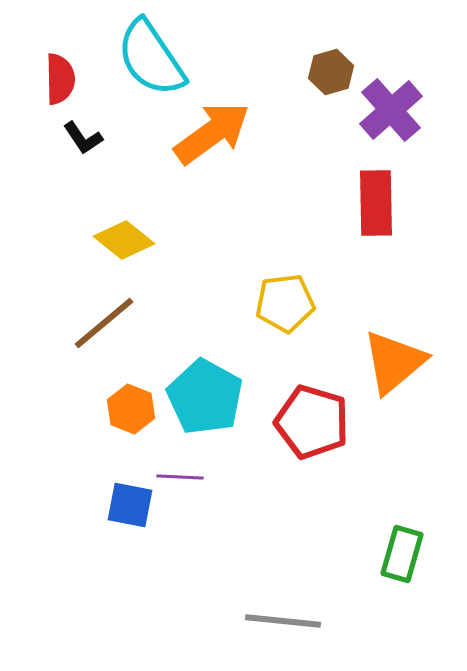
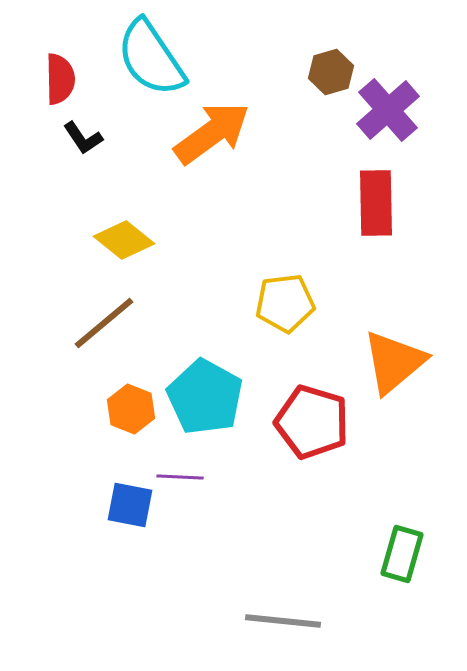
purple cross: moved 3 px left
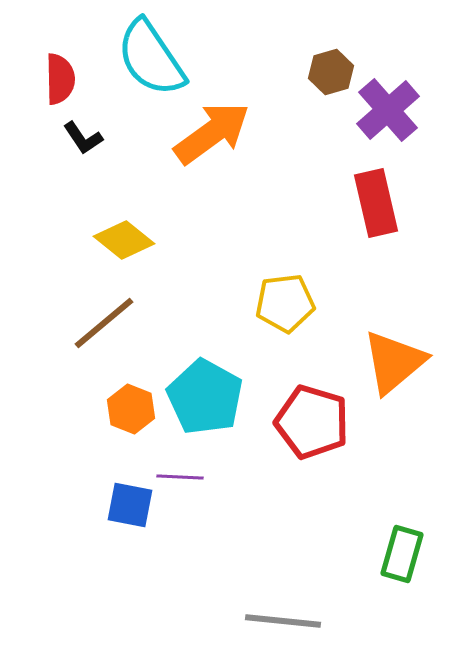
red rectangle: rotated 12 degrees counterclockwise
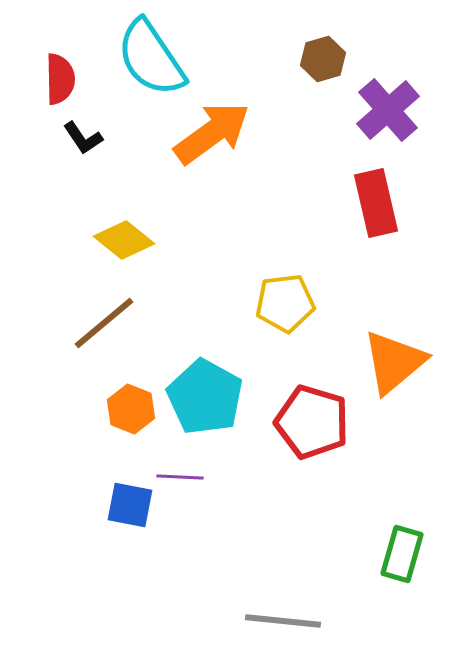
brown hexagon: moved 8 px left, 13 px up
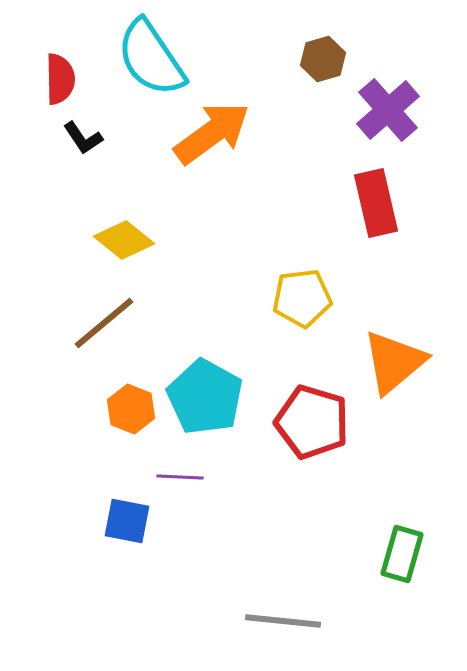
yellow pentagon: moved 17 px right, 5 px up
blue square: moved 3 px left, 16 px down
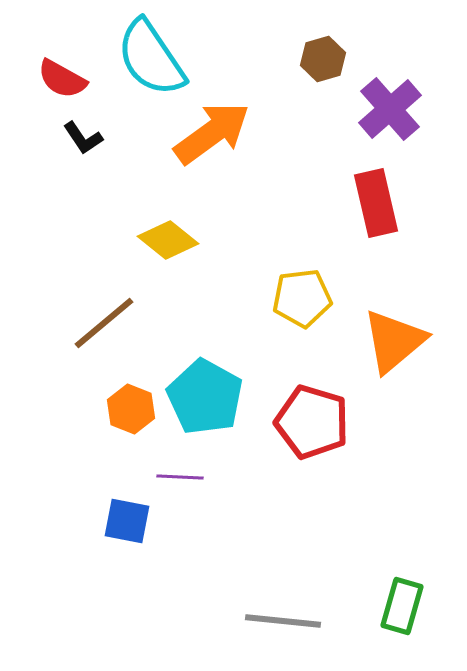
red semicircle: moved 2 px right; rotated 120 degrees clockwise
purple cross: moved 2 px right, 1 px up
yellow diamond: moved 44 px right
orange triangle: moved 21 px up
green rectangle: moved 52 px down
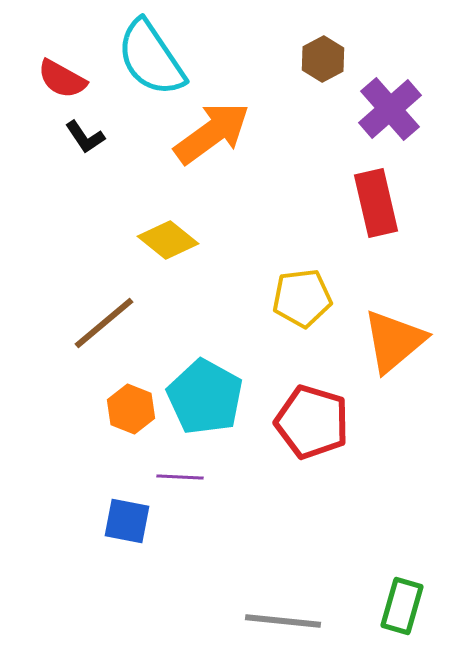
brown hexagon: rotated 12 degrees counterclockwise
black L-shape: moved 2 px right, 1 px up
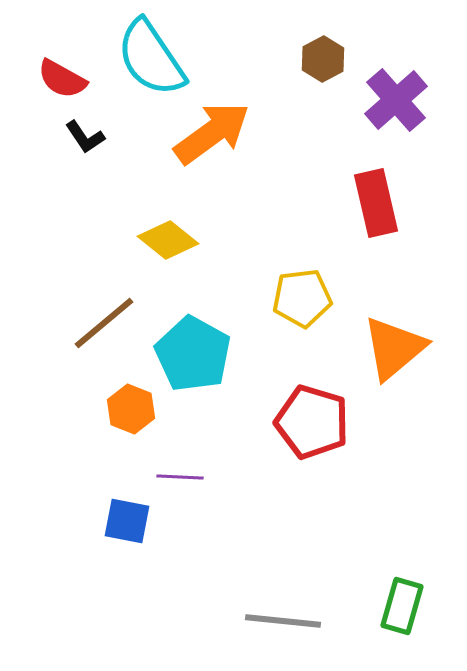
purple cross: moved 6 px right, 9 px up
orange triangle: moved 7 px down
cyan pentagon: moved 12 px left, 43 px up
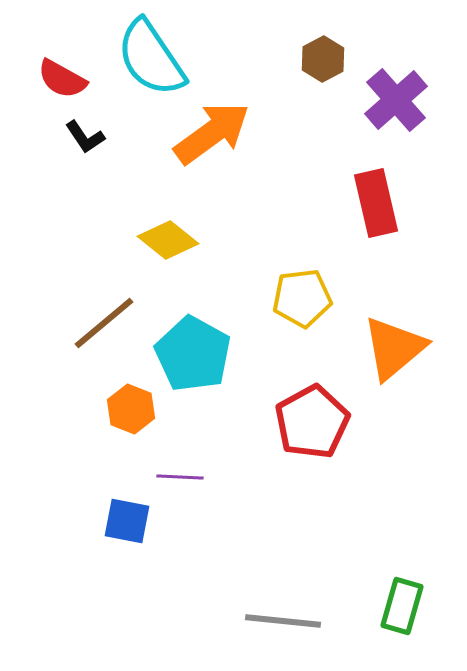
red pentagon: rotated 26 degrees clockwise
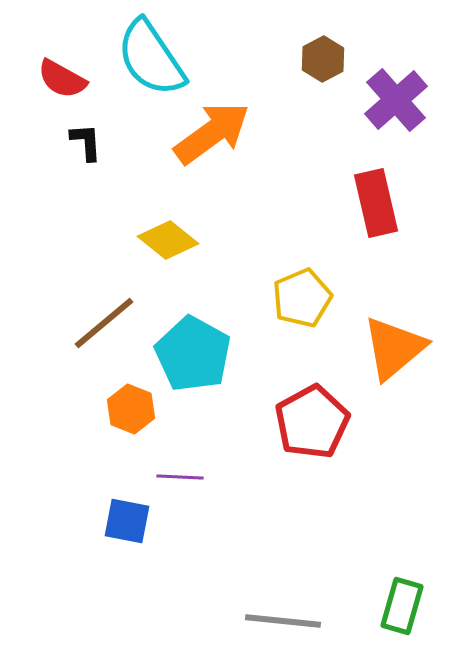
black L-shape: moved 1 px right, 5 px down; rotated 150 degrees counterclockwise
yellow pentagon: rotated 16 degrees counterclockwise
